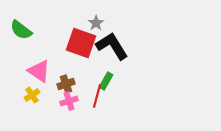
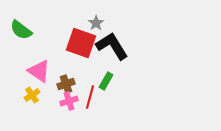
red line: moved 7 px left, 1 px down
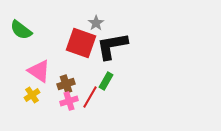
black L-shape: rotated 68 degrees counterclockwise
red line: rotated 15 degrees clockwise
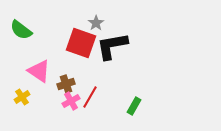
green rectangle: moved 28 px right, 25 px down
yellow cross: moved 10 px left, 2 px down
pink cross: moved 2 px right; rotated 12 degrees counterclockwise
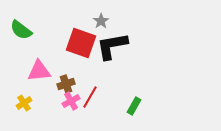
gray star: moved 5 px right, 2 px up
pink triangle: rotated 40 degrees counterclockwise
yellow cross: moved 2 px right, 6 px down
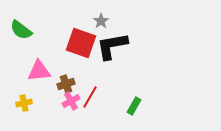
yellow cross: rotated 21 degrees clockwise
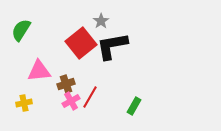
green semicircle: rotated 85 degrees clockwise
red square: rotated 32 degrees clockwise
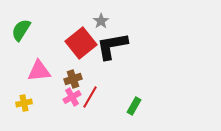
brown cross: moved 7 px right, 5 px up
pink cross: moved 1 px right, 4 px up
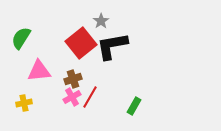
green semicircle: moved 8 px down
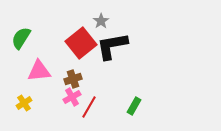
red line: moved 1 px left, 10 px down
yellow cross: rotated 21 degrees counterclockwise
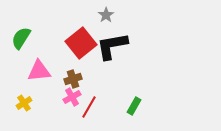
gray star: moved 5 px right, 6 px up
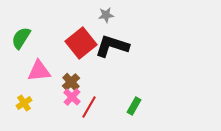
gray star: rotated 28 degrees clockwise
black L-shape: rotated 28 degrees clockwise
brown cross: moved 2 px left, 3 px down; rotated 24 degrees counterclockwise
pink cross: rotated 18 degrees counterclockwise
